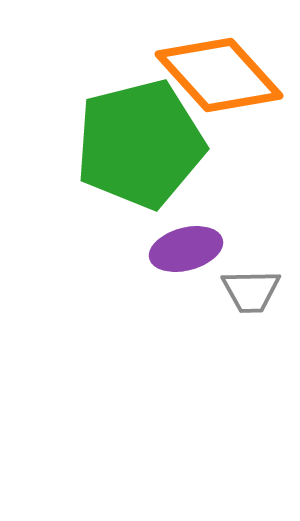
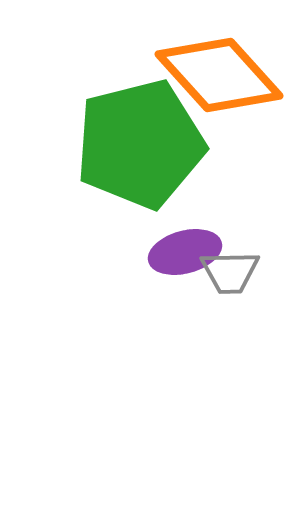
purple ellipse: moved 1 px left, 3 px down
gray trapezoid: moved 21 px left, 19 px up
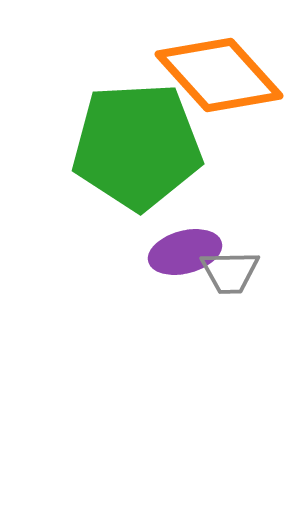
green pentagon: moved 3 px left, 2 px down; rotated 11 degrees clockwise
